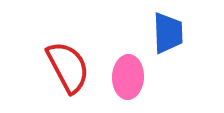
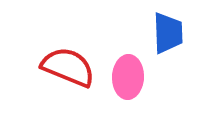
red semicircle: rotated 40 degrees counterclockwise
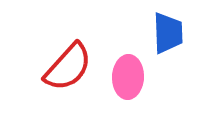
red semicircle: rotated 110 degrees clockwise
